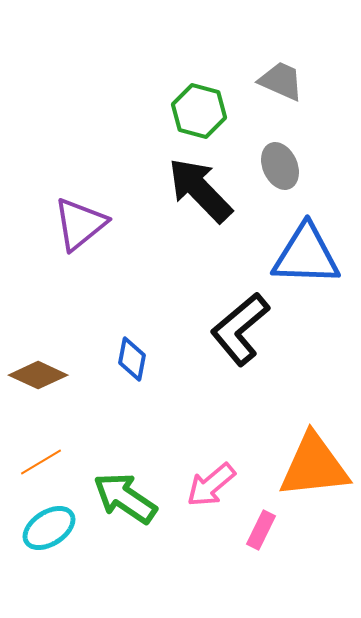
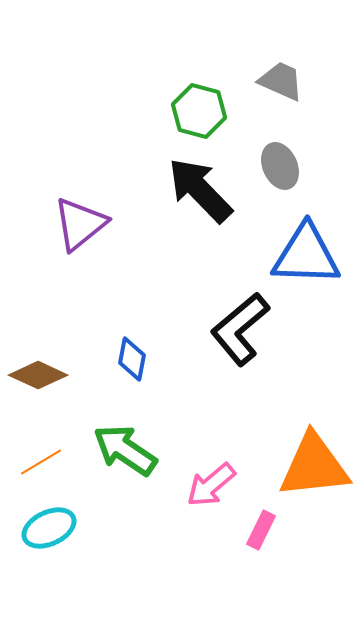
green arrow: moved 48 px up
cyan ellipse: rotated 8 degrees clockwise
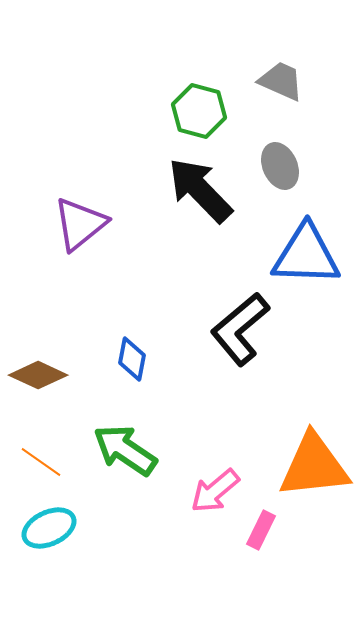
orange line: rotated 66 degrees clockwise
pink arrow: moved 4 px right, 6 px down
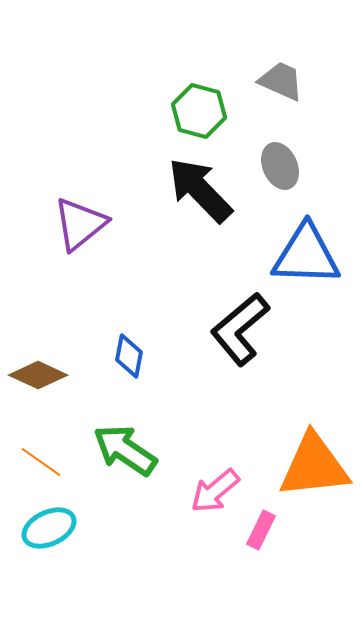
blue diamond: moved 3 px left, 3 px up
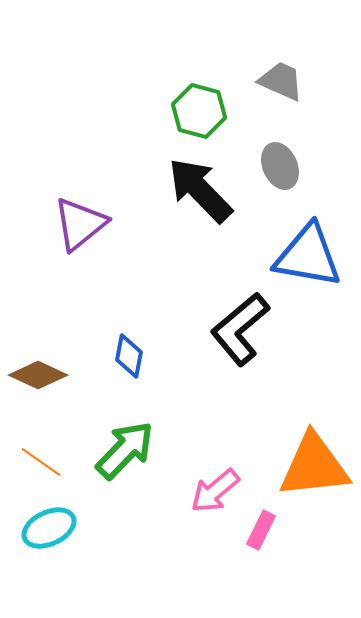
blue triangle: moved 2 px right, 1 px down; rotated 8 degrees clockwise
green arrow: rotated 100 degrees clockwise
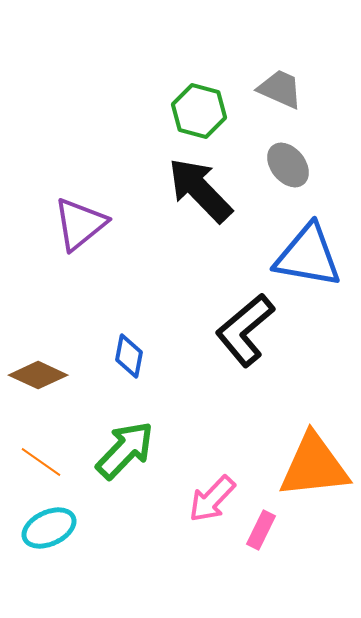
gray trapezoid: moved 1 px left, 8 px down
gray ellipse: moved 8 px right, 1 px up; rotated 15 degrees counterclockwise
black L-shape: moved 5 px right, 1 px down
pink arrow: moved 3 px left, 8 px down; rotated 6 degrees counterclockwise
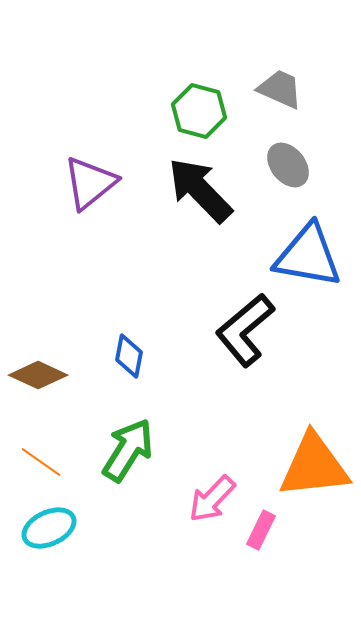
purple triangle: moved 10 px right, 41 px up
green arrow: moved 3 px right; rotated 12 degrees counterclockwise
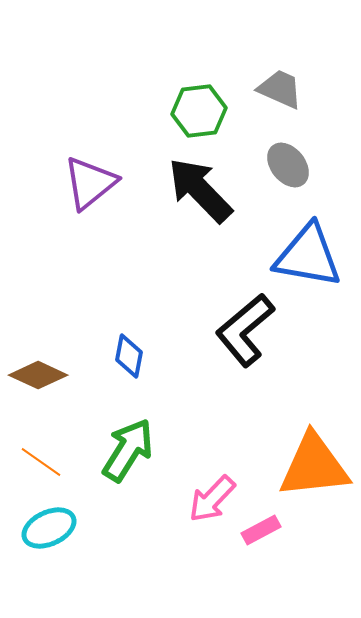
green hexagon: rotated 22 degrees counterclockwise
pink rectangle: rotated 36 degrees clockwise
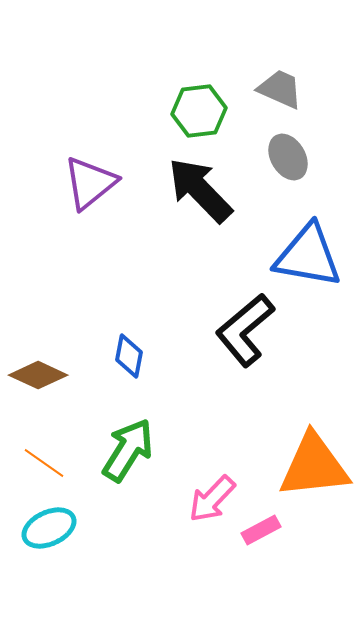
gray ellipse: moved 8 px up; rotated 9 degrees clockwise
orange line: moved 3 px right, 1 px down
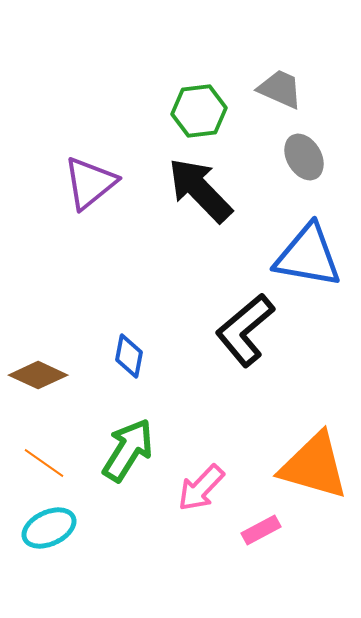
gray ellipse: moved 16 px right
orange triangle: rotated 22 degrees clockwise
pink arrow: moved 11 px left, 11 px up
